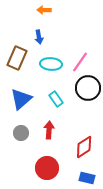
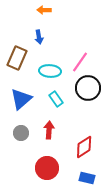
cyan ellipse: moved 1 px left, 7 px down
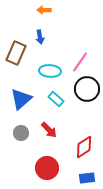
blue arrow: moved 1 px right
brown rectangle: moved 1 px left, 5 px up
black circle: moved 1 px left, 1 px down
cyan rectangle: rotated 14 degrees counterclockwise
red arrow: rotated 132 degrees clockwise
blue rectangle: rotated 21 degrees counterclockwise
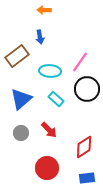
brown rectangle: moved 1 px right, 3 px down; rotated 30 degrees clockwise
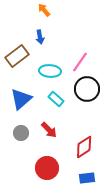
orange arrow: rotated 48 degrees clockwise
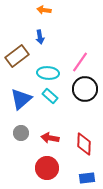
orange arrow: rotated 40 degrees counterclockwise
cyan ellipse: moved 2 px left, 2 px down
black circle: moved 2 px left
cyan rectangle: moved 6 px left, 3 px up
red arrow: moved 1 px right, 8 px down; rotated 144 degrees clockwise
red diamond: moved 3 px up; rotated 55 degrees counterclockwise
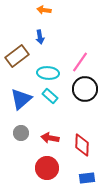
red diamond: moved 2 px left, 1 px down
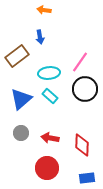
cyan ellipse: moved 1 px right; rotated 10 degrees counterclockwise
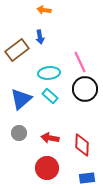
brown rectangle: moved 6 px up
pink line: rotated 60 degrees counterclockwise
gray circle: moved 2 px left
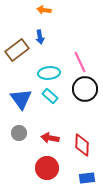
blue triangle: rotated 25 degrees counterclockwise
